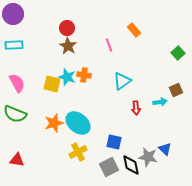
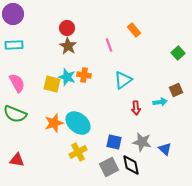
cyan triangle: moved 1 px right, 1 px up
gray star: moved 6 px left, 15 px up
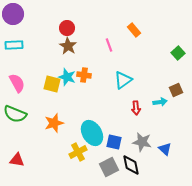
cyan ellipse: moved 14 px right, 10 px down; rotated 20 degrees clockwise
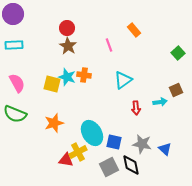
gray star: moved 2 px down
red triangle: moved 49 px right
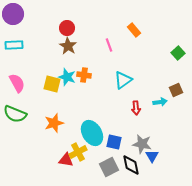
blue triangle: moved 13 px left, 7 px down; rotated 16 degrees clockwise
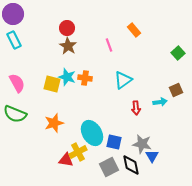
cyan rectangle: moved 5 px up; rotated 66 degrees clockwise
orange cross: moved 1 px right, 3 px down
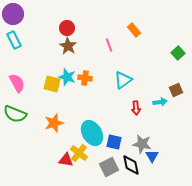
yellow cross: moved 1 px right, 1 px down; rotated 24 degrees counterclockwise
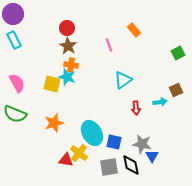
green square: rotated 16 degrees clockwise
orange cross: moved 14 px left, 13 px up
gray square: rotated 18 degrees clockwise
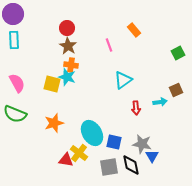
cyan rectangle: rotated 24 degrees clockwise
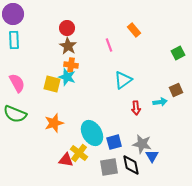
blue square: rotated 28 degrees counterclockwise
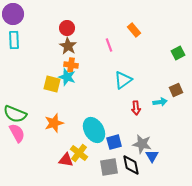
pink semicircle: moved 50 px down
cyan ellipse: moved 2 px right, 3 px up
